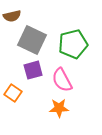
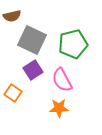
purple square: rotated 18 degrees counterclockwise
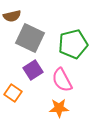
gray square: moved 2 px left, 2 px up
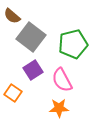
brown semicircle: rotated 54 degrees clockwise
gray square: moved 1 px right, 1 px up; rotated 12 degrees clockwise
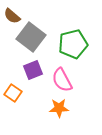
purple square: rotated 12 degrees clockwise
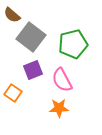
brown semicircle: moved 1 px up
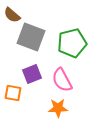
gray square: rotated 16 degrees counterclockwise
green pentagon: moved 1 px left, 1 px up
purple square: moved 1 px left, 4 px down
orange square: rotated 24 degrees counterclockwise
orange star: moved 1 px left
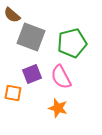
pink semicircle: moved 1 px left, 3 px up
orange star: rotated 18 degrees clockwise
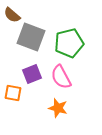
green pentagon: moved 3 px left
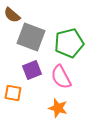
purple square: moved 4 px up
